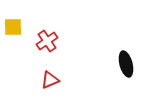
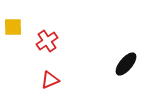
black ellipse: rotated 55 degrees clockwise
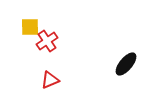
yellow square: moved 17 px right
